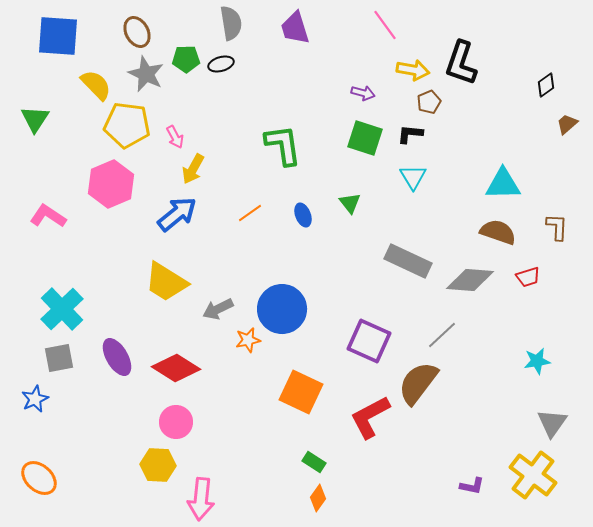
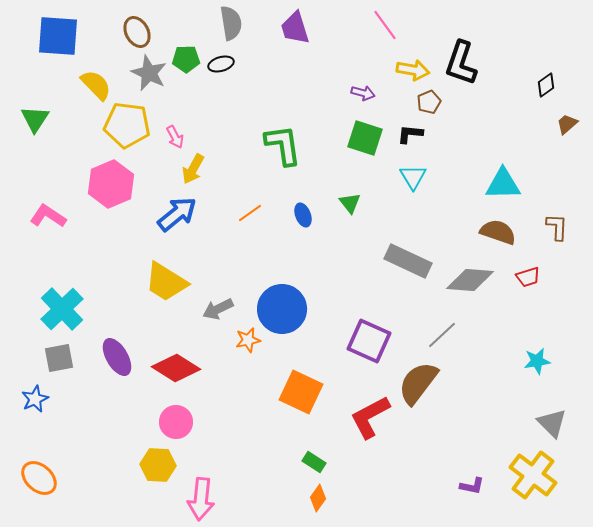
gray star at (146, 74): moved 3 px right, 1 px up
gray triangle at (552, 423): rotated 20 degrees counterclockwise
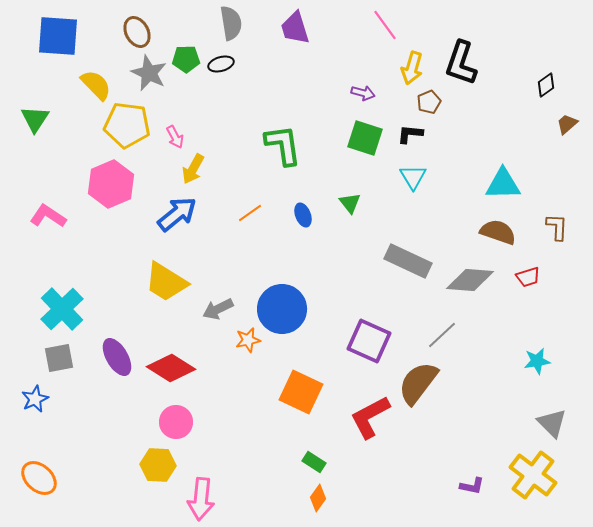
yellow arrow at (413, 70): moved 1 px left, 2 px up; rotated 96 degrees clockwise
red diamond at (176, 368): moved 5 px left
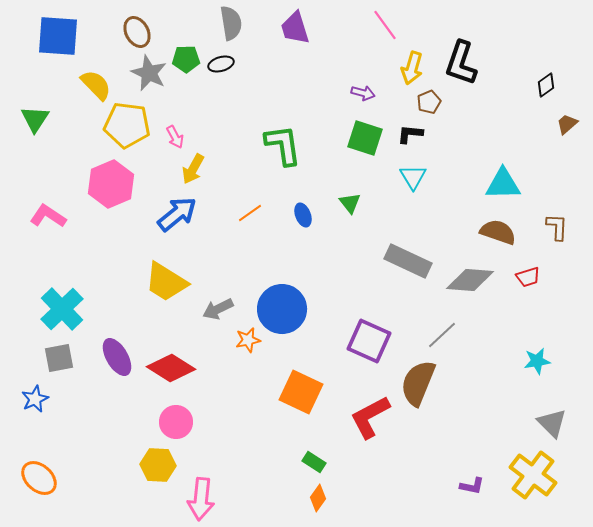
brown semicircle at (418, 383): rotated 15 degrees counterclockwise
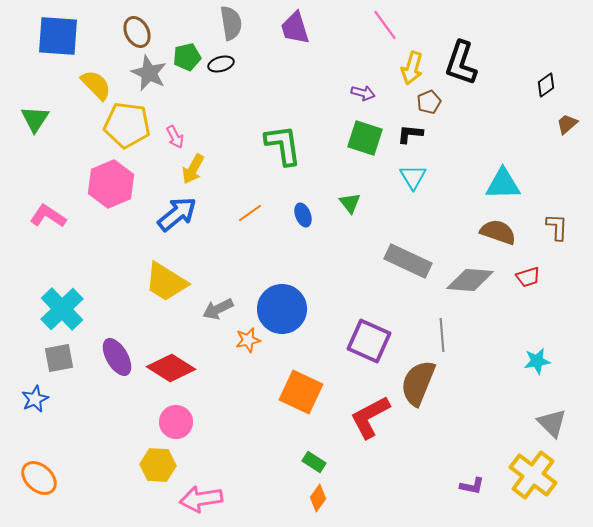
green pentagon at (186, 59): moved 1 px right, 2 px up; rotated 12 degrees counterclockwise
gray line at (442, 335): rotated 52 degrees counterclockwise
pink arrow at (201, 499): rotated 75 degrees clockwise
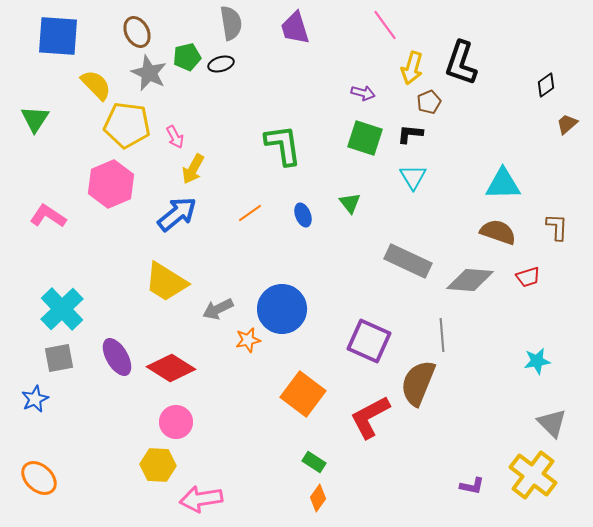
orange square at (301, 392): moved 2 px right, 2 px down; rotated 12 degrees clockwise
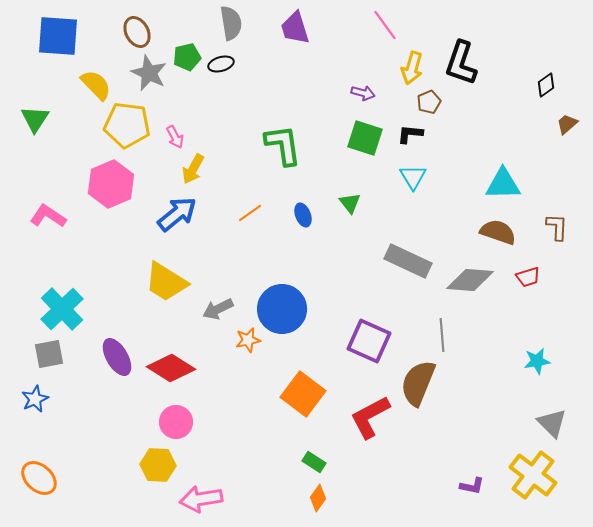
gray square at (59, 358): moved 10 px left, 4 px up
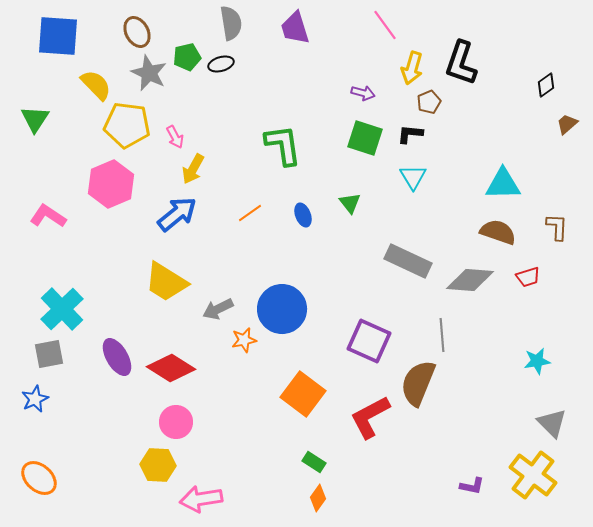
orange star at (248, 340): moved 4 px left
